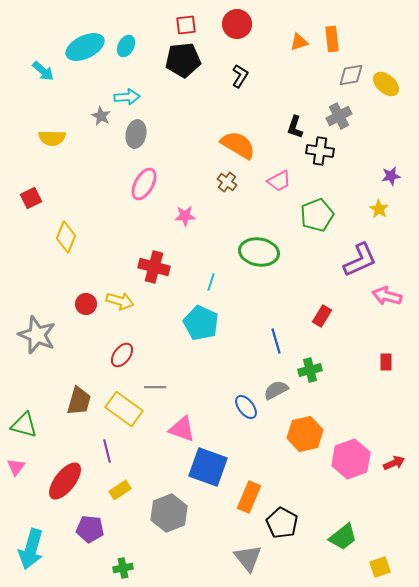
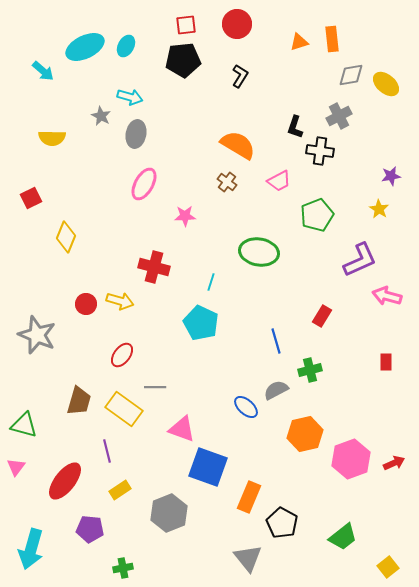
cyan arrow at (127, 97): moved 3 px right; rotated 20 degrees clockwise
blue ellipse at (246, 407): rotated 10 degrees counterclockwise
yellow square at (380, 567): moved 8 px right; rotated 20 degrees counterclockwise
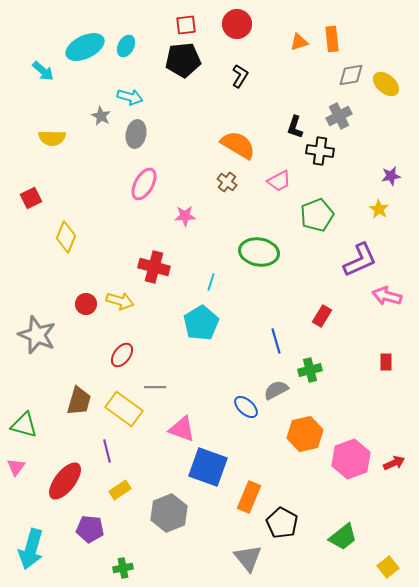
cyan pentagon at (201, 323): rotated 16 degrees clockwise
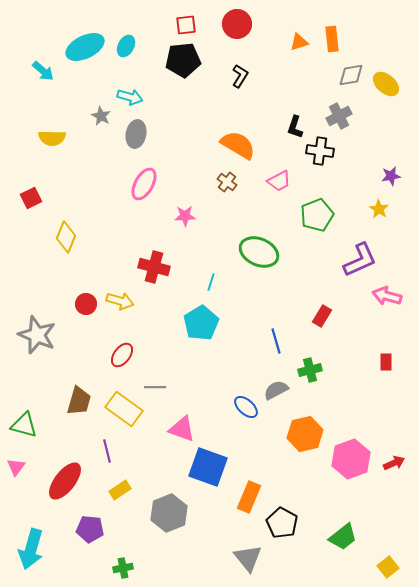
green ellipse at (259, 252): rotated 15 degrees clockwise
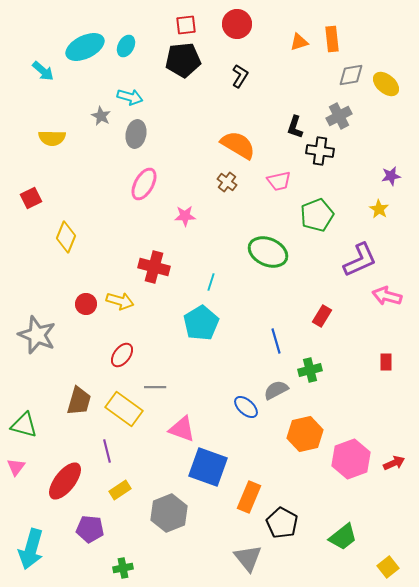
pink trapezoid at (279, 181): rotated 15 degrees clockwise
green ellipse at (259, 252): moved 9 px right
